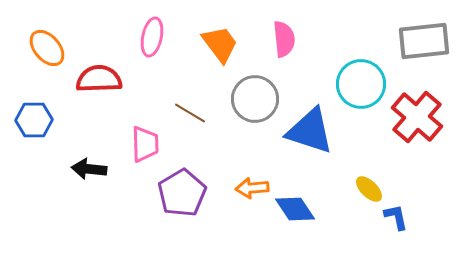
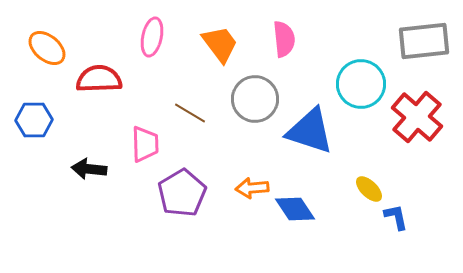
orange ellipse: rotated 9 degrees counterclockwise
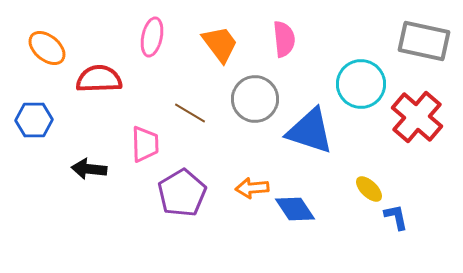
gray rectangle: rotated 18 degrees clockwise
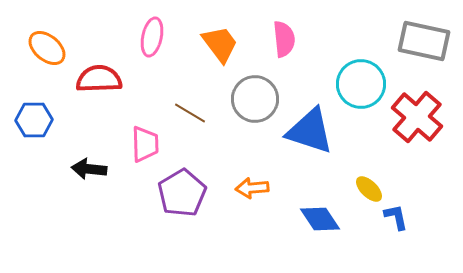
blue diamond: moved 25 px right, 10 px down
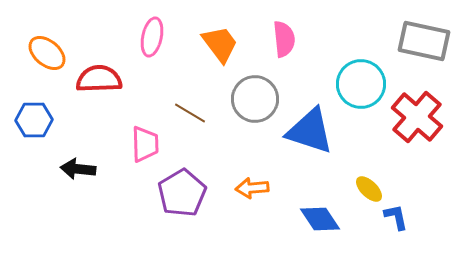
orange ellipse: moved 5 px down
black arrow: moved 11 px left
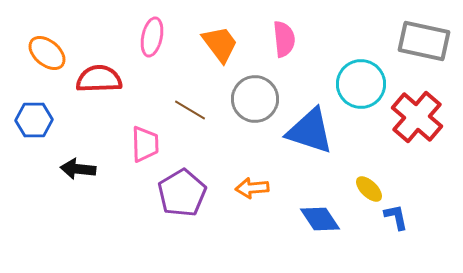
brown line: moved 3 px up
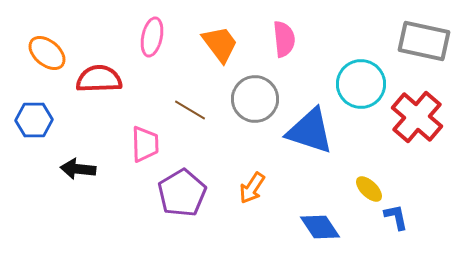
orange arrow: rotated 52 degrees counterclockwise
blue diamond: moved 8 px down
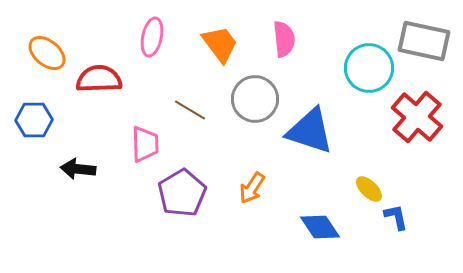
cyan circle: moved 8 px right, 16 px up
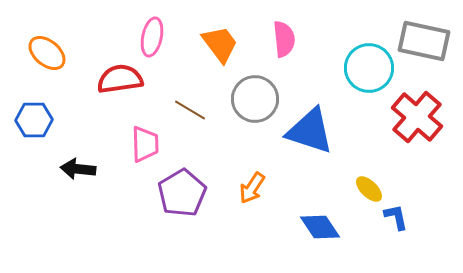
red semicircle: moved 21 px right; rotated 6 degrees counterclockwise
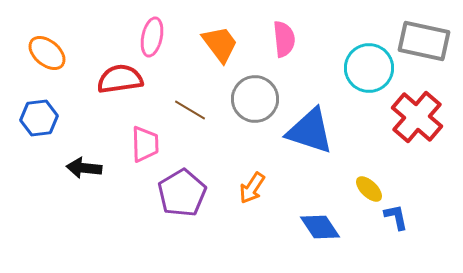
blue hexagon: moved 5 px right, 2 px up; rotated 6 degrees counterclockwise
black arrow: moved 6 px right, 1 px up
